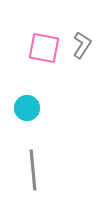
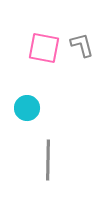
gray L-shape: rotated 48 degrees counterclockwise
gray line: moved 15 px right, 10 px up; rotated 6 degrees clockwise
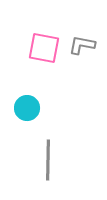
gray L-shape: rotated 64 degrees counterclockwise
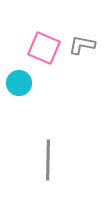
pink square: rotated 12 degrees clockwise
cyan circle: moved 8 px left, 25 px up
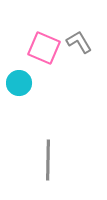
gray L-shape: moved 3 px left, 3 px up; rotated 48 degrees clockwise
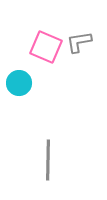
gray L-shape: rotated 68 degrees counterclockwise
pink square: moved 2 px right, 1 px up
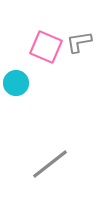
cyan circle: moved 3 px left
gray line: moved 2 px right, 4 px down; rotated 51 degrees clockwise
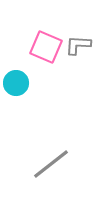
gray L-shape: moved 1 px left, 3 px down; rotated 12 degrees clockwise
gray line: moved 1 px right
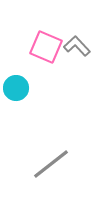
gray L-shape: moved 1 px left, 1 px down; rotated 44 degrees clockwise
cyan circle: moved 5 px down
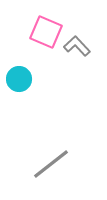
pink square: moved 15 px up
cyan circle: moved 3 px right, 9 px up
